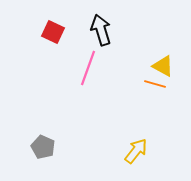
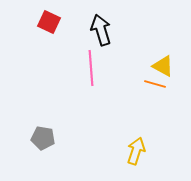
red square: moved 4 px left, 10 px up
pink line: moved 3 px right; rotated 24 degrees counterclockwise
gray pentagon: moved 9 px up; rotated 15 degrees counterclockwise
yellow arrow: rotated 20 degrees counterclockwise
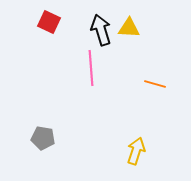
yellow triangle: moved 34 px left, 38 px up; rotated 25 degrees counterclockwise
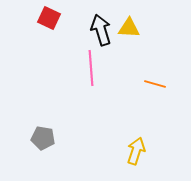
red square: moved 4 px up
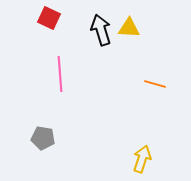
pink line: moved 31 px left, 6 px down
yellow arrow: moved 6 px right, 8 px down
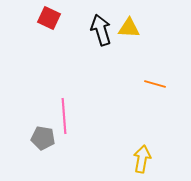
pink line: moved 4 px right, 42 px down
yellow arrow: rotated 8 degrees counterclockwise
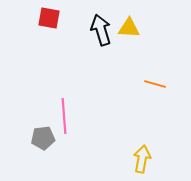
red square: rotated 15 degrees counterclockwise
gray pentagon: rotated 15 degrees counterclockwise
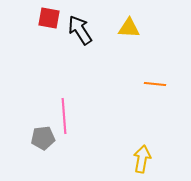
black arrow: moved 21 px left; rotated 16 degrees counterclockwise
orange line: rotated 10 degrees counterclockwise
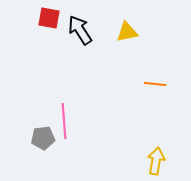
yellow triangle: moved 2 px left, 4 px down; rotated 15 degrees counterclockwise
pink line: moved 5 px down
yellow arrow: moved 14 px right, 2 px down
